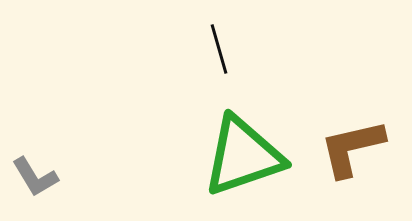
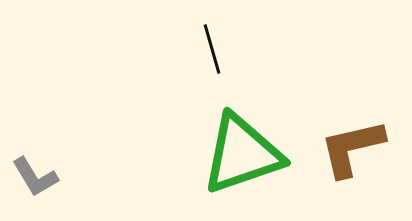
black line: moved 7 px left
green triangle: moved 1 px left, 2 px up
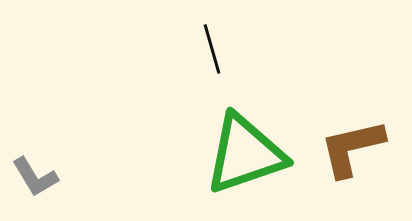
green triangle: moved 3 px right
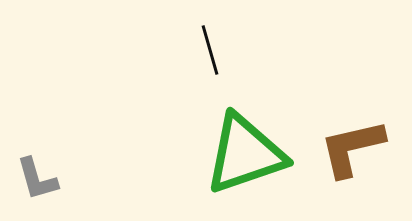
black line: moved 2 px left, 1 px down
gray L-shape: moved 2 px right, 2 px down; rotated 15 degrees clockwise
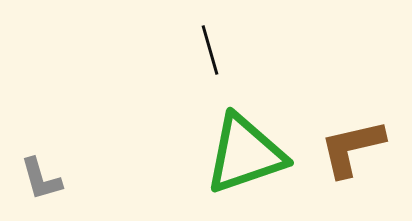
gray L-shape: moved 4 px right
